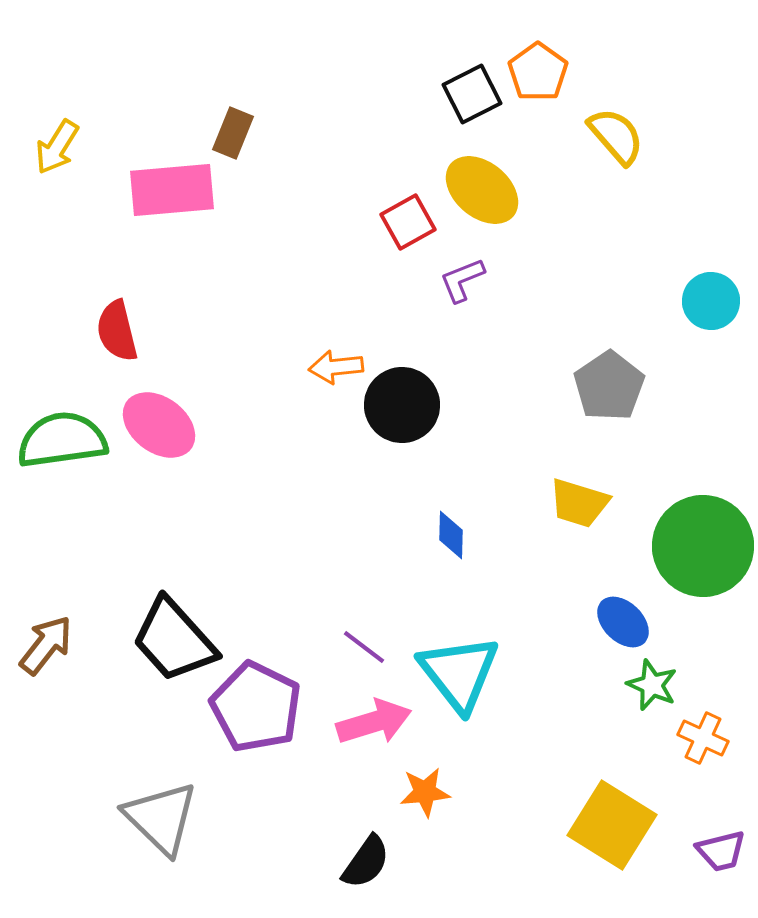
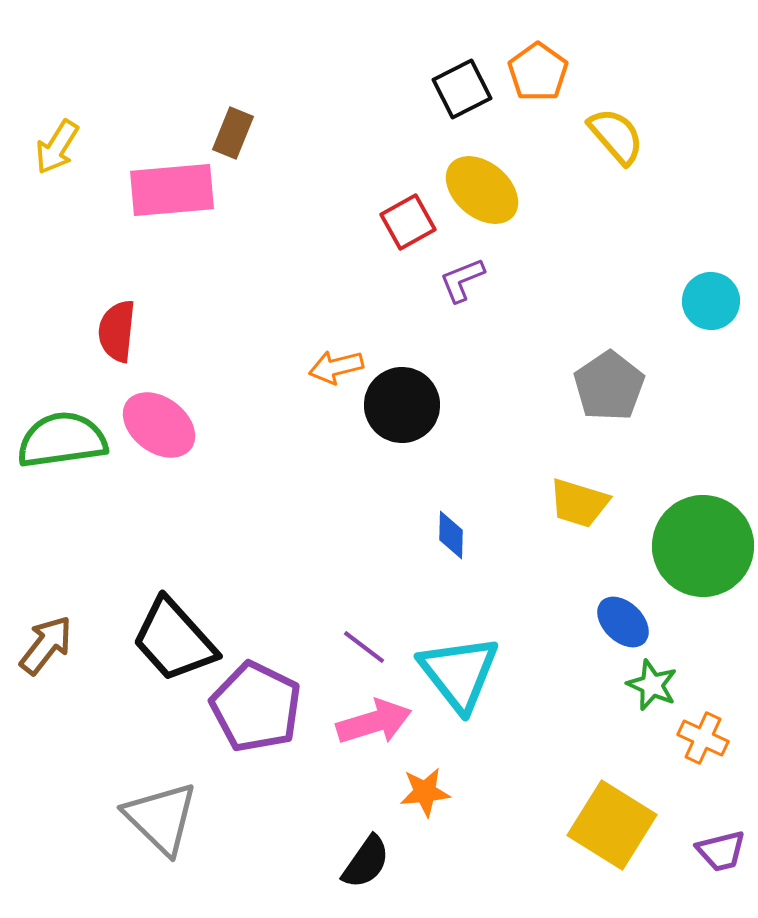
black square: moved 10 px left, 5 px up
red semicircle: rotated 20 degrees clockwise
orange arrow: rotated 8 degrees counterclockwise
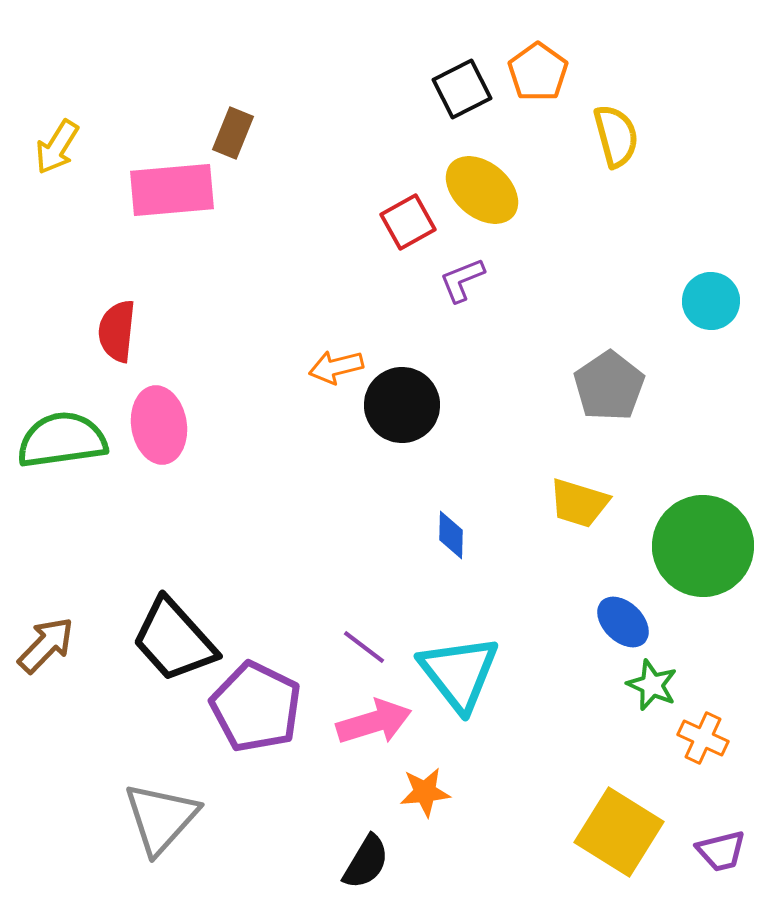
yellow semicircle: rotated 26 degrees clockwise
pink ellipse: rotated 44 degrees clockwise
brown arrow: rotated 6 degrees clockwise
gray triangle: rotated 28 degrees clockwise
yellow square: moved 7 px right, 7 px down
black semicircle: rotated 4 degrees counterclockwise
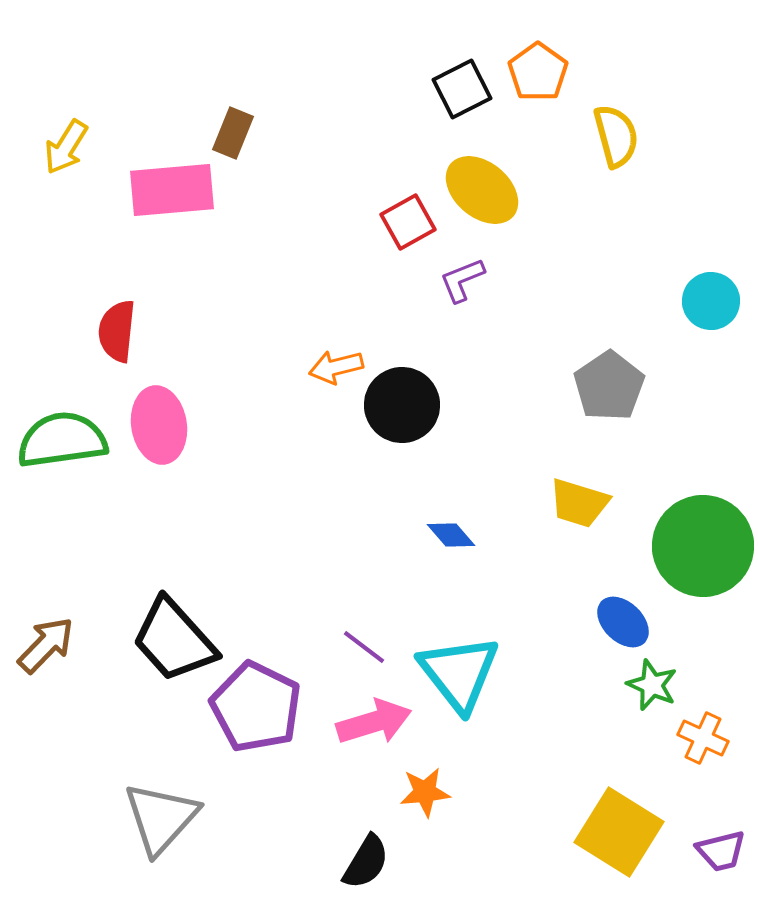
yellow arrow: moved 9 px right
blue diamond: rotated 42 degrees counterclockwise
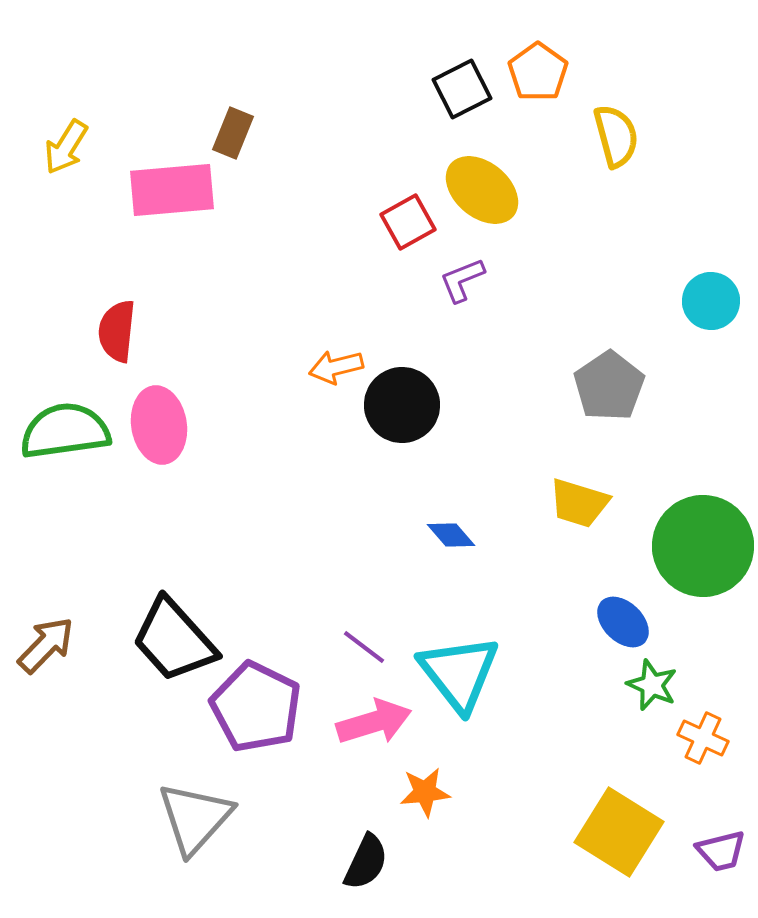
green semicircle: moved 3 px right, 9 px up
gray triangle: moved 34 px right
black semicircle: rotated 6 degrees counterclockwise
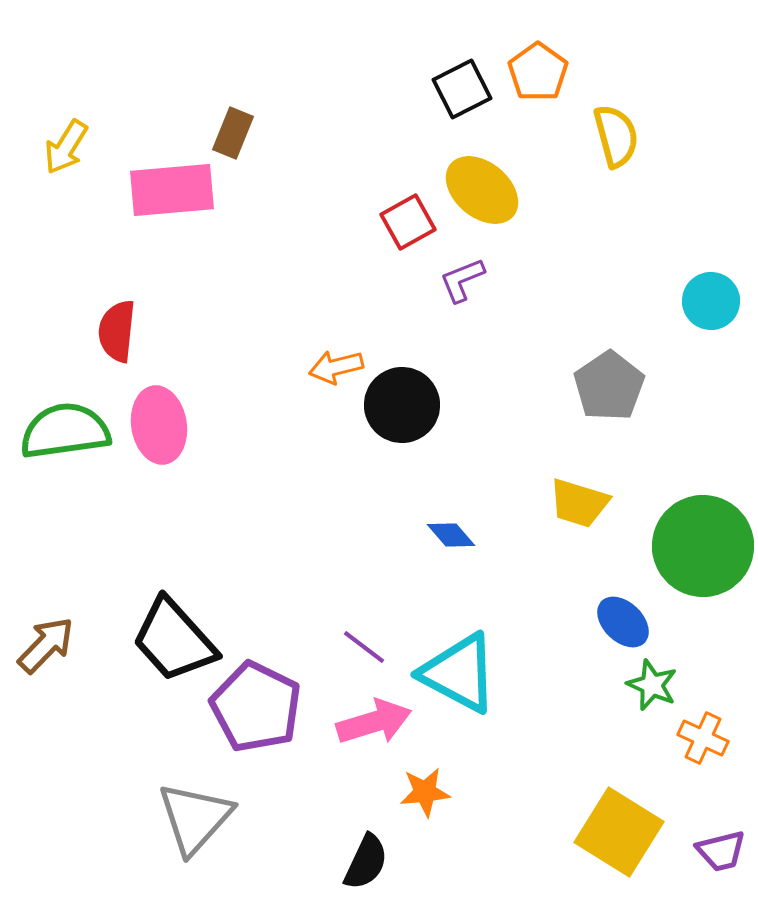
cyan triangle: rotated 24 degrees counterclockwise
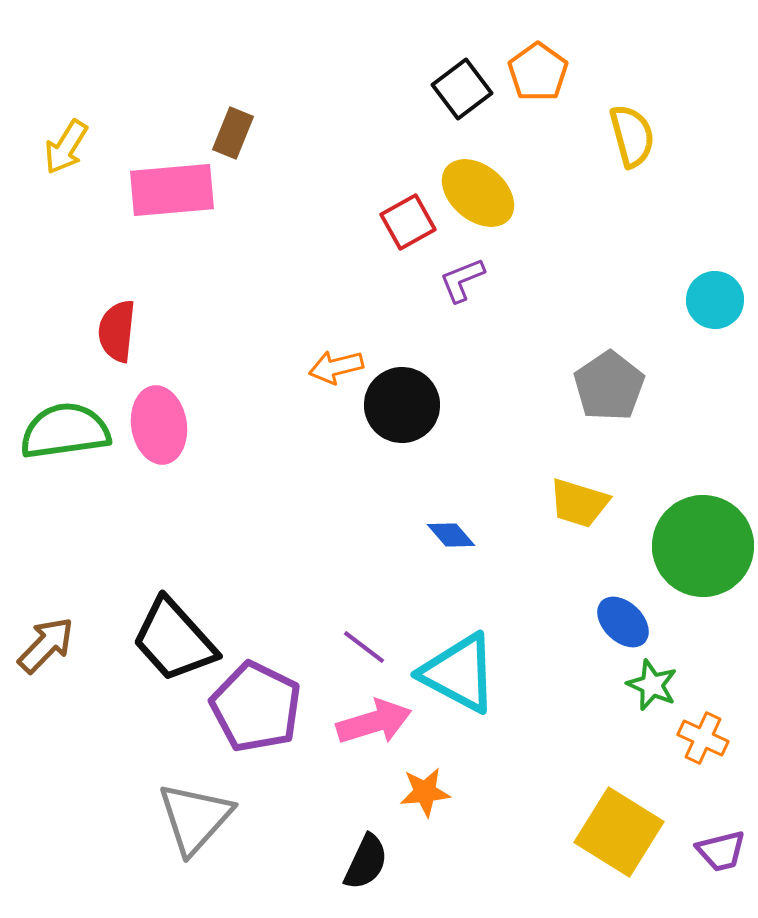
black square: rotated 10 degrees counterclockwise
yellow semicircle: moved 16 px right
yellow ellipse: moved 4 px left, 3 px down
cyan circle: moved 4 px right, 1 px up
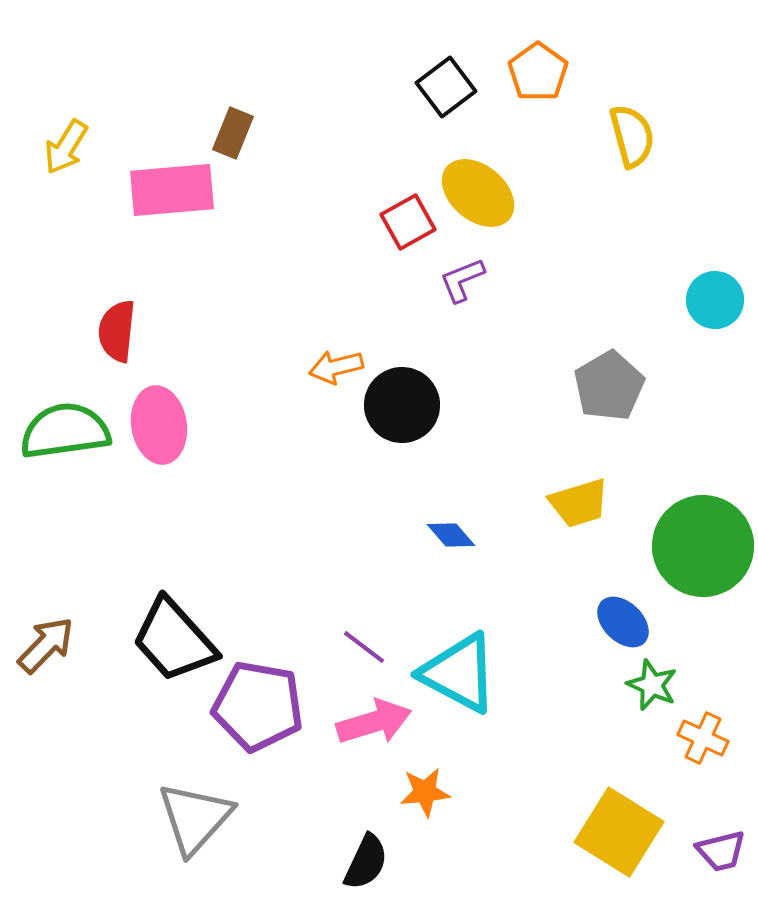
black square: moved 16 px left, 2 px up
gray pentagon: rotated 4 degrees clockwise
yellow trapezoid: rotated 34 degrees counterclockwise
purple pentagon: moved 2 px right, 1 px up; rotated 16 degrees counterclockwise
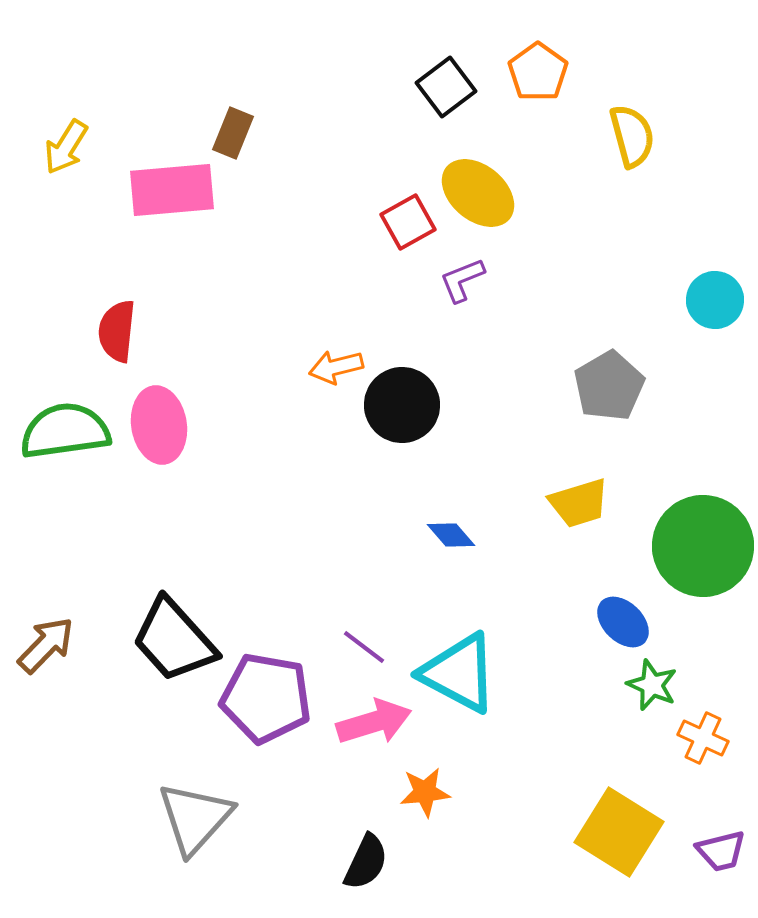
purple pentagon: moved 8 px right, 8 px up
